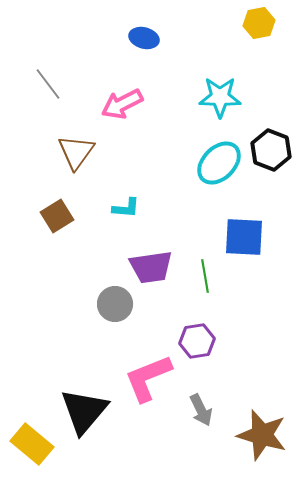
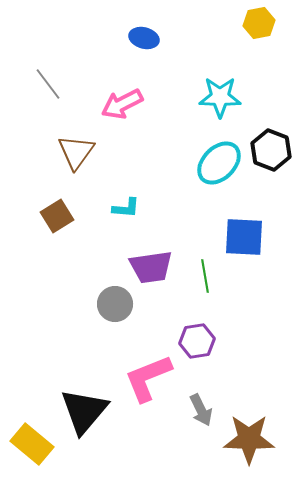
brown star: moved 13 px left, 4 px down; rotated 15 degrees counterclockwise
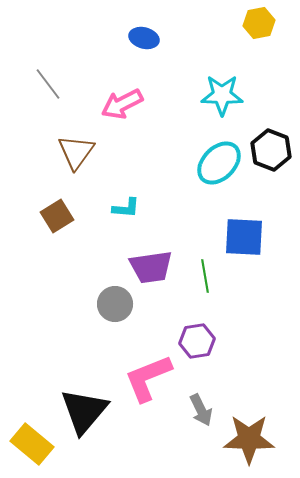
cyan star: moved 2 px right, 2 px up
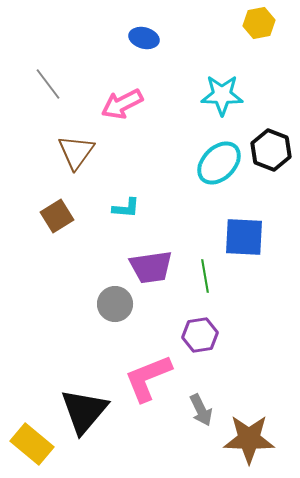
purple hexagon: moved 3 px right, 6 px up
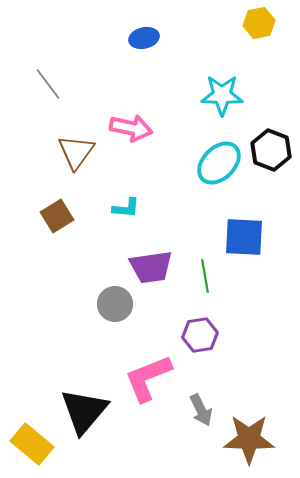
blue ellipse: rotated 28 degrees counterclockwise
pink arrow: moved 9 px right, 24 px down; rotated 141 degrees counterclockwise
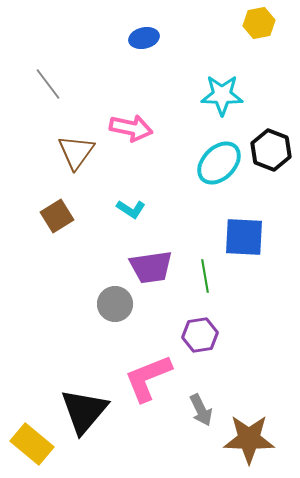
cyan L-shape: moved 5 px right, 1 px down; rotated 28 degrees clockwise
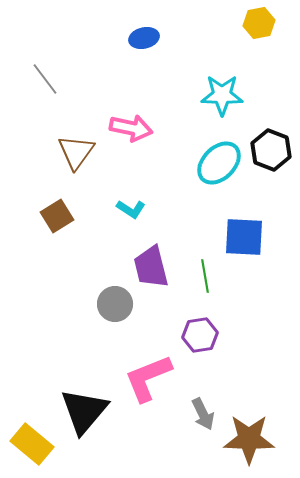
gray line: moved 3 px left, 5 px up
purple trapezoid: rotated 84 degrees clockwise
gray arrow: moved 2 px right, 4 px down
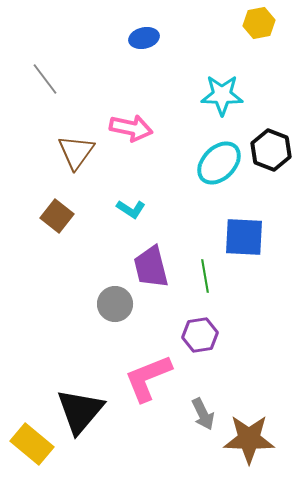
brown square: rotated 20 degrees counterclockwise
black triangle: moved 4 px left
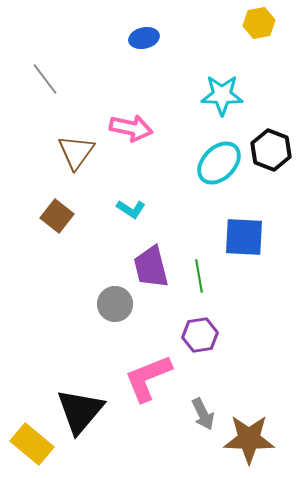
green line: moved 6 px left
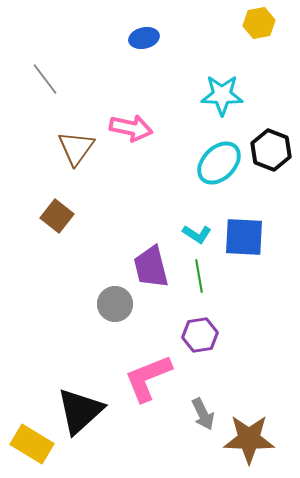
brown triangle: moved 4 px up
cyan L-shape: moved 66 px right, 25 px down
black triangle: rotated 8 degrees clockwise
yellow rectangle: rotated 9 degrees counterclockwise
